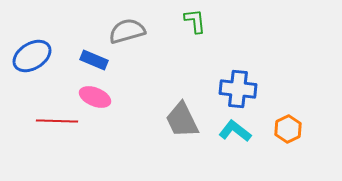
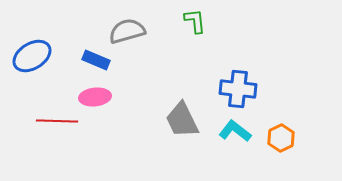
blue rectangle: moved 2 px right
pink ellipse: rotated 28 degrees counterclockwise
orange hexagon: moved 7 px left, 9 px down
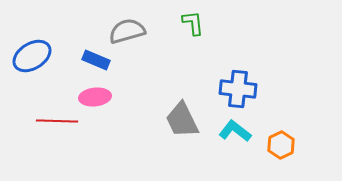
green L-shape: moved 2 px left, 2 px down
orange hexagon: moved 7 px down
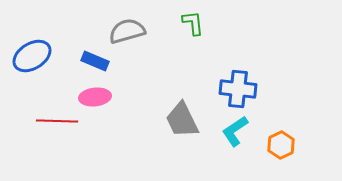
blue rectangle: moved 1 px left, 1 px down
cyan L-shape: rotated 72 degrees counterclockwise
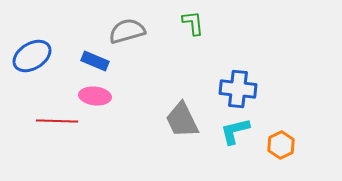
pink ellipse: moved 1 px up; rotated 12 degrees clockwise
cyan L-shape: rotated 20 degrees clockwise
